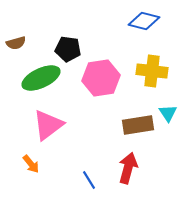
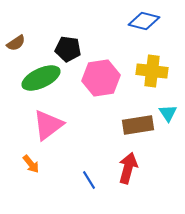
brown semicircle: rotated 18 degrees counterclockwise
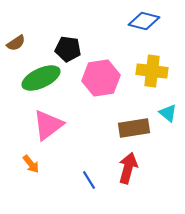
cyan triangle: rotated 18 degrees counterclockwise
brown rectangle: moved 4 px left, 3 px down
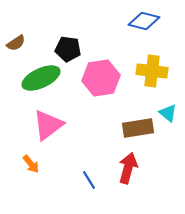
brown rectangle: moved 4 px right
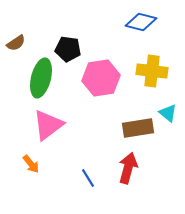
blue diamond: moved 3 px left, 1 px down
green ellipse: rotated 51 degrees counterclockwise
blue line: moved 1 px left, 2 px up
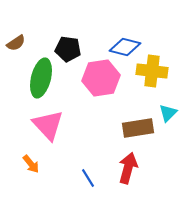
blue diamond: moved 16 px left, 25 px down
cyan triangle: rotated 36 degrees clockwise
pink triangle: rotated 36 degrees counterclockwise
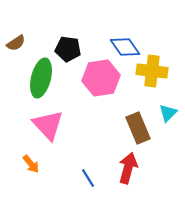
blue diamond: rotated 40 degrees clockwise
brown rectangle: rotated 76 degrees clockwise
